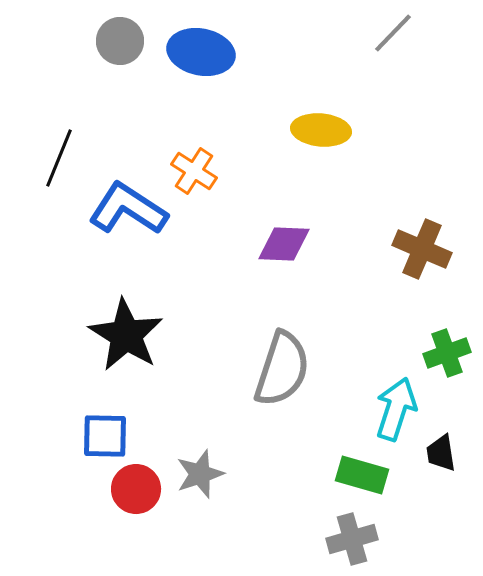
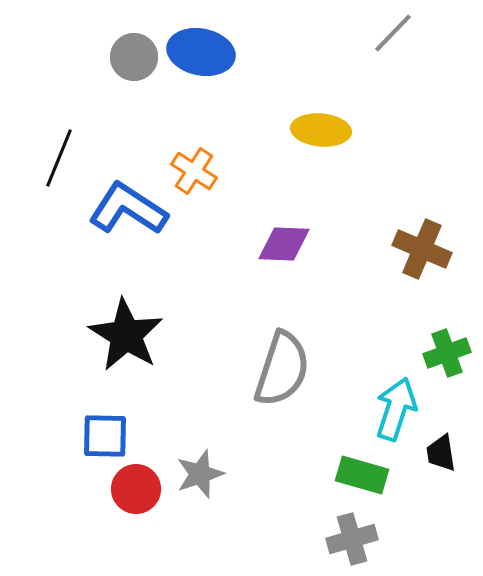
gray circle: moved 14 px right, 16 px down
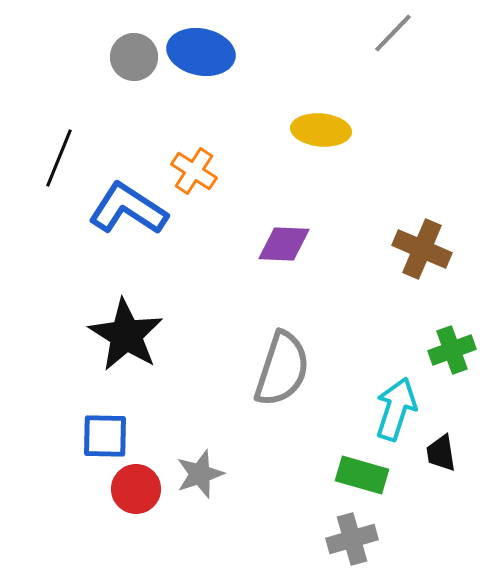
green cross: moved 5 px right, 3 px up
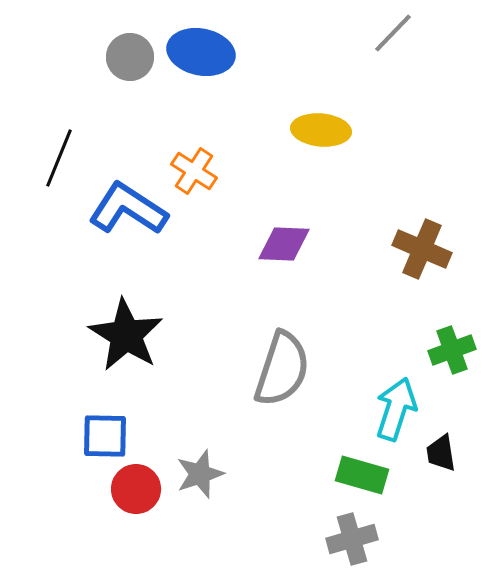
gray circle: moved 4 px left
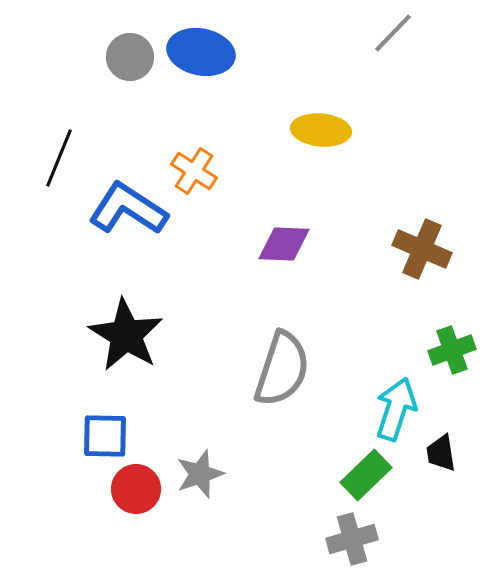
green rectangle: moved 4 px right; rotated 60 degrees counterclockwise
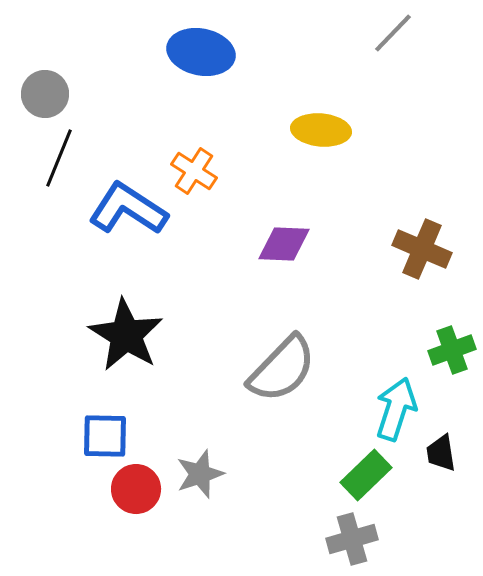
gray circle: moved 85 px left, 37 px down
gray semicircle: rotated 26 degrees clockwise
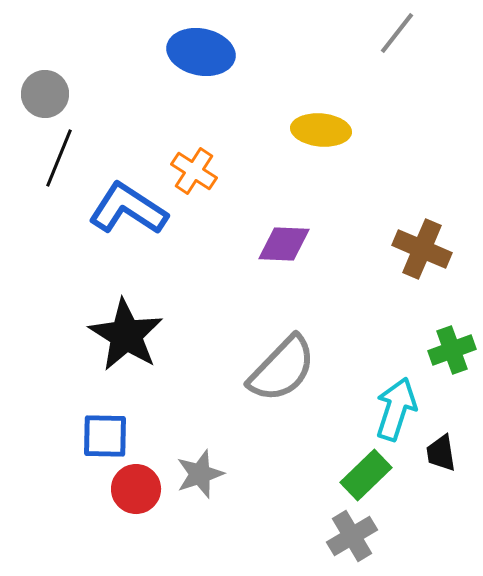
gray line: moved 4 px right; rotated 6 degrees counterclockwise
gray cross: moved 3 px up; rotated 15 degrees counterclockwise
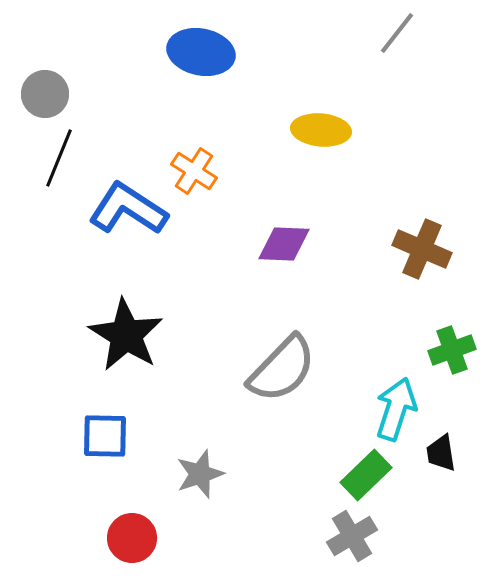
red circle: moved 4 px left, 49 px down
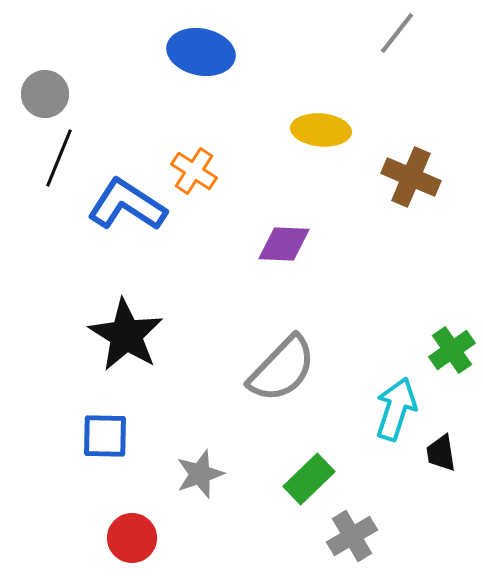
blue L-shape: moved 1 px left, 4 px up
brown cross: moved 11 px left, 72 px up
green cross: rotated 15 degrees counterclockwise
green rectangle: moved 57 px left, 4 px down
